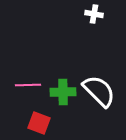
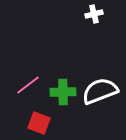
white cross: rotated 24 degrees counterclockwise
pink line: rotated 35 degrees counterclockwise
white semicircle: moved 1 px right; rotated 66 degrees counterclockwise
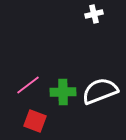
red square: moved 4 px left, 2 px up
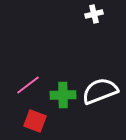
green cross: moved 3 px down
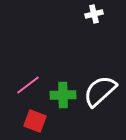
white semicircle: rotated 21 degrees counterclockwise
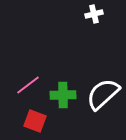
white semicircle: moved 3 px right, 3 px down
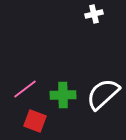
pink line: moved 3 px left, 4 px down
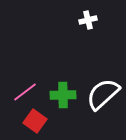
white cross: moved 6 px left, 6 px down
pink line: moved 3 px down
red square: rotated 15 degrees clockwise
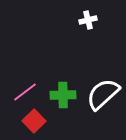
red square: moved 1 px left; rotated 10 degrees clockwise
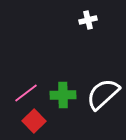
pink line: moved 1 px right, 1 px down
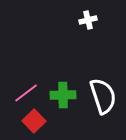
white semicircle: moved 2 px down; rotated 114 degrees clockwise
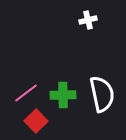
white semicircle: moved 1 px left, 2 px up; rotated 6 degrees clockwise
red square: moved 2 px right
